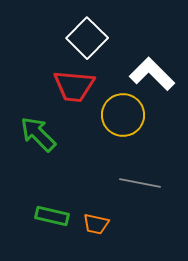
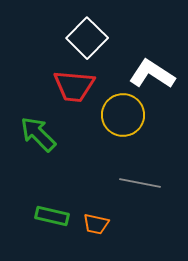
white L-shape: rotated 12 degrees counterclockwise
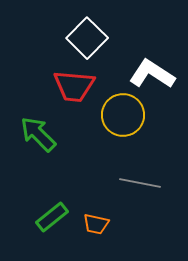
green rectangle: moved 1 px down; rotated 52 degrees counterclockwise
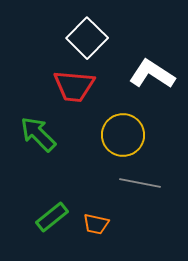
yellow circle: moved 20 px down
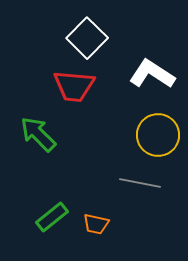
yellow circle: moved 35 px right
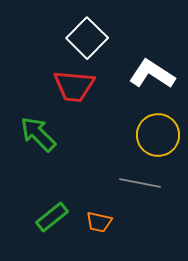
orange trapezoid: moved 3 px right, 2 px up
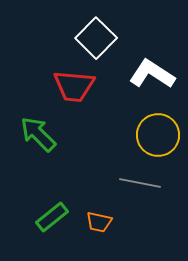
white square: moved 9 px right
